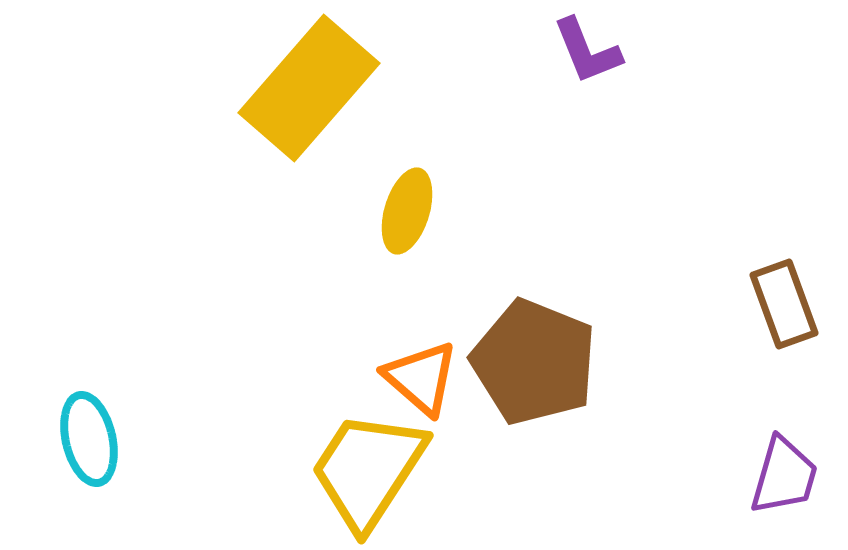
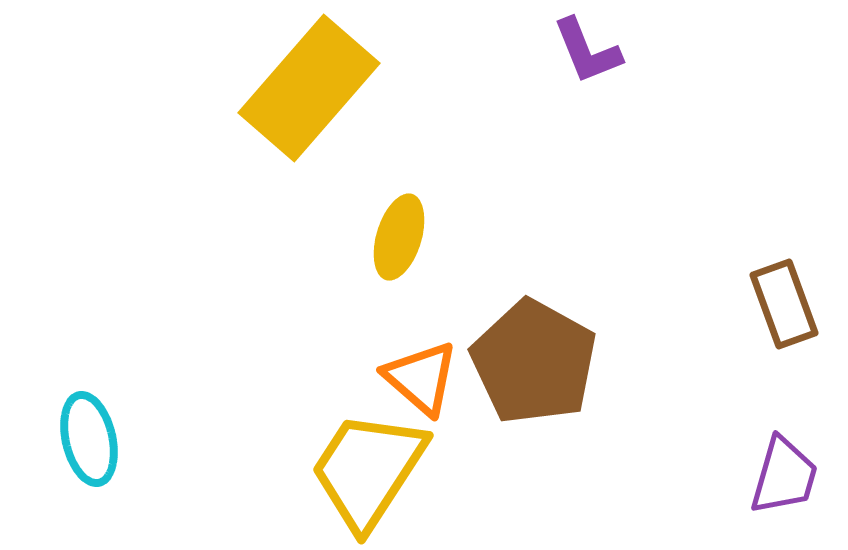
yellow ellipse: moved 8 px left, 26 px down
brown pentagon: rotated 7 degrees clockwise
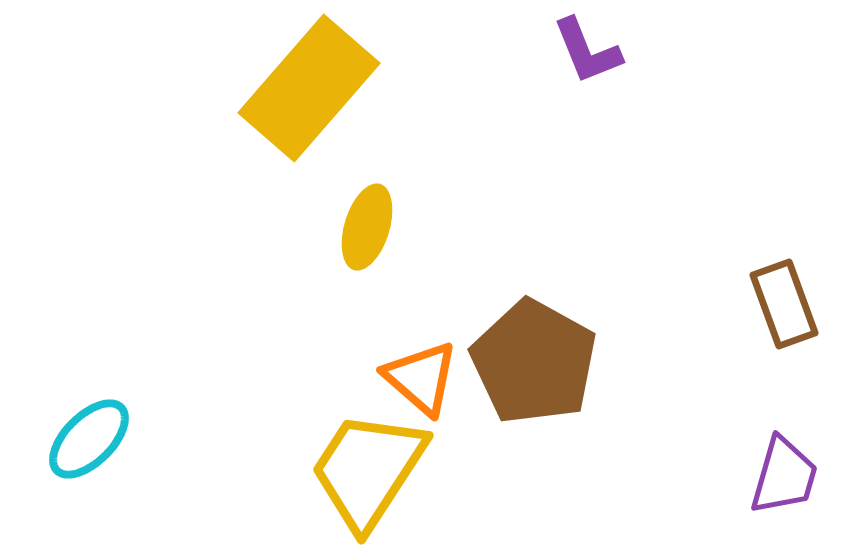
yellow ellipse: moved 32 px left, 10 px up
cyan ellipse: rotated 58 degrees clockwise
